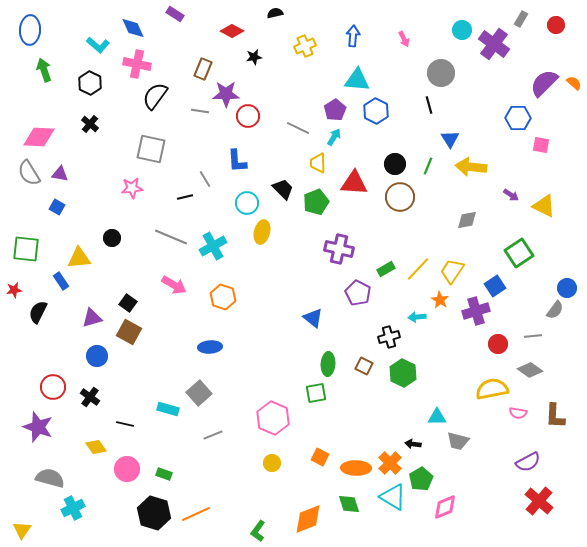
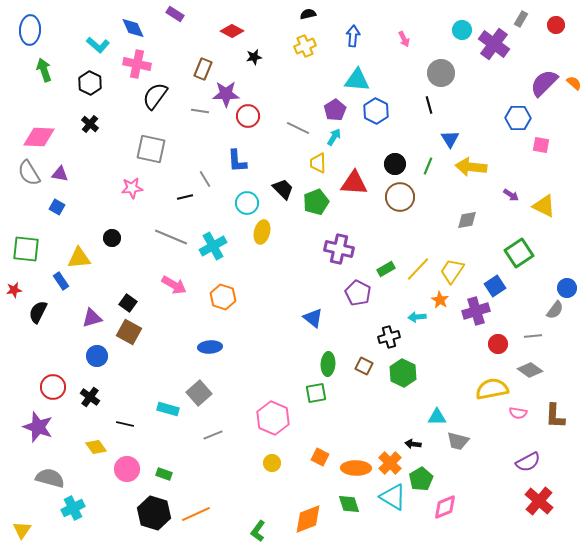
black semicircle at (275, 13): moved 33 px right, 1 px down
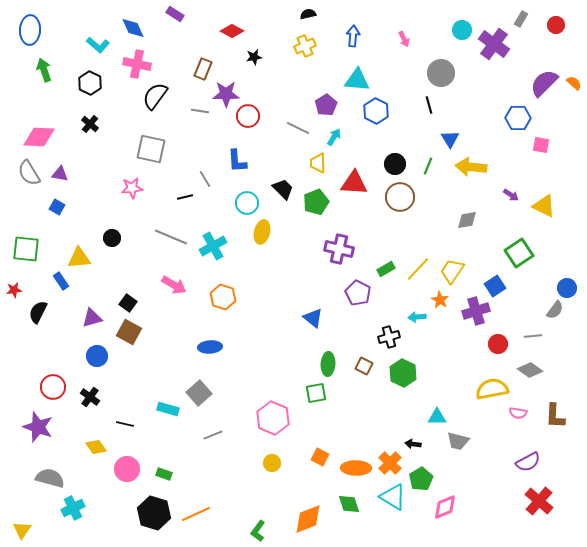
purple pentagon at (335, 110): moved 9 px left, 5 px up
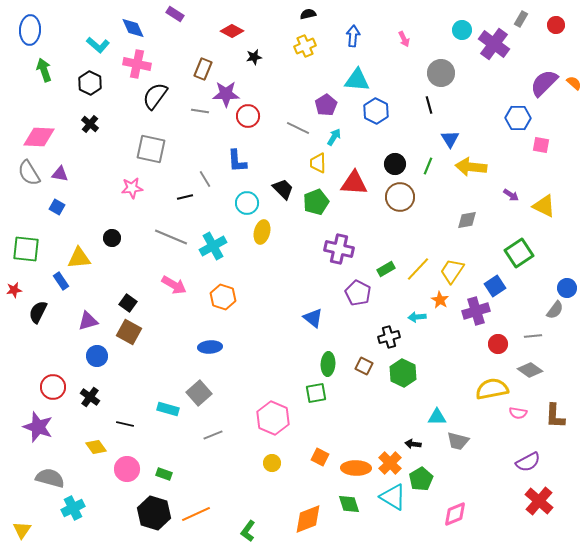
purple triangle at (92, 318): moved 4 px left, 3 px down
pink diamond at (445, 507): moved 10 px right, 7 px down
green L-shape at (258, 531): moved 10 px left
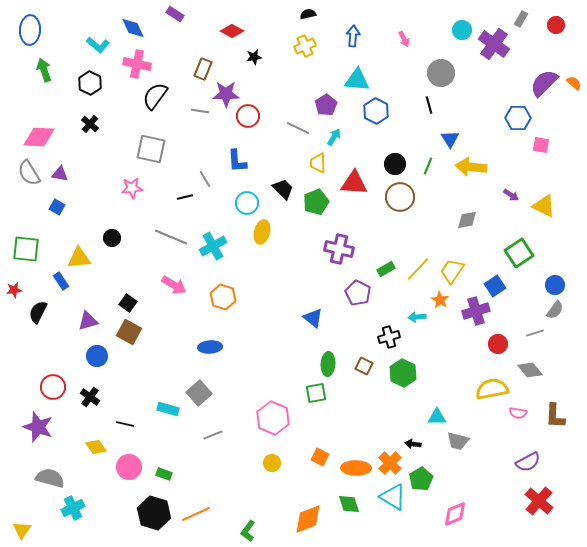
blue circle at (567, 288): moved 12 px left, 3 px up
gray line at (533, 336): moved 2 px right, 3 px up; rotated 12 degrees counterclockwise
gray diamond at (530, 370): rotated 15 degrees clockwise
pink circle at (127, 469): moved 2 px right, 2 px up
